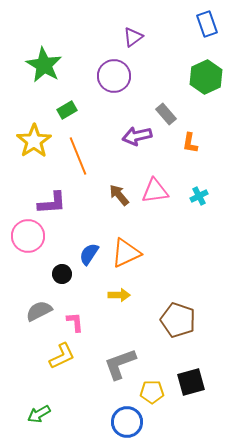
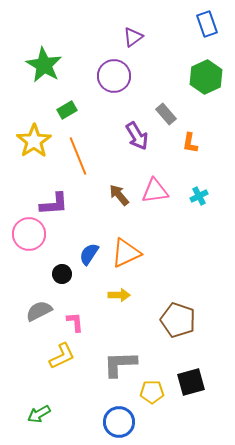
purple arrow: rotated 108 degrees counterclockwise
purple L-shape: moved 2 px right, 1 px down
pink circle: moved 1 px right, 2 px up
gray L-shape: rotated 18 degrees clockwise
blue circle: moved 8 px left
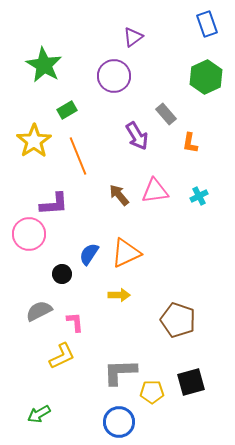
gray L-shape: moved 8 px down
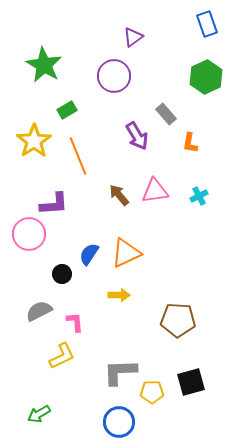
brown pentagon: rotated 16 degrees counterclockwise
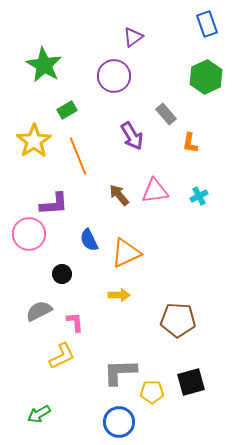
purple arrow: moved 5 px left
blue semicircle: moved 14 px up; rotated 60 degrees counterclockwise
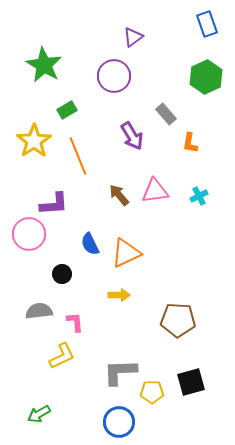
blue semicircle: moved 1 px right, 4 px down
gray semicircle: rotated 20 degrees clockwise
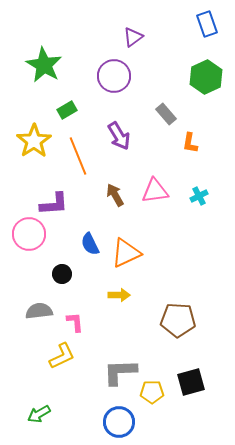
purple arrow: moved 13 px left
brown arrow: moved 4 px left; rotated 10 degrees clockwise
